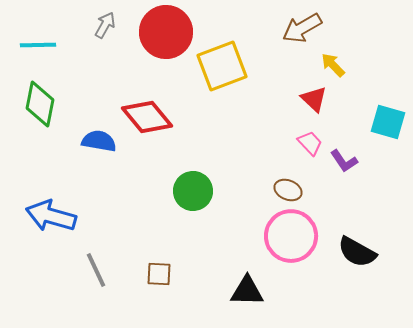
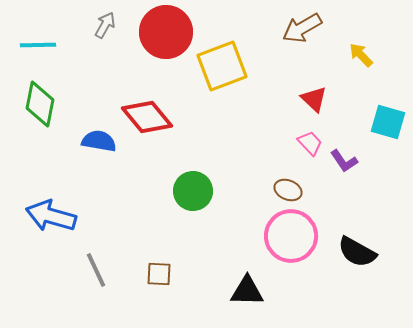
yellow arrow: moved 28 px right, 10 px up
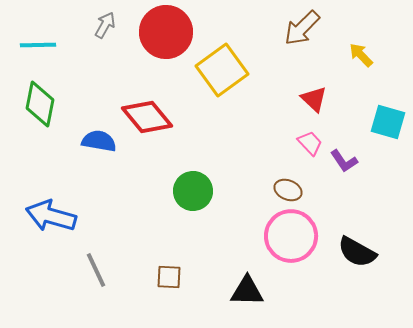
brown arrow: rotated 15 degrees counterclockwise
yellow square: moved 4 px down; rotated 15 degrees counterclockwise
brown square: moved 10 px right, 3 px down
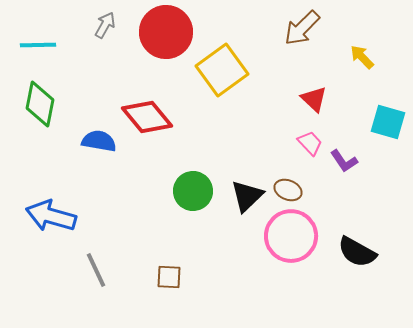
yellow arrow: moved 1 px right, 2 px down
black triangle: moved 95 px up; rotated 45 degrees counterclockwise
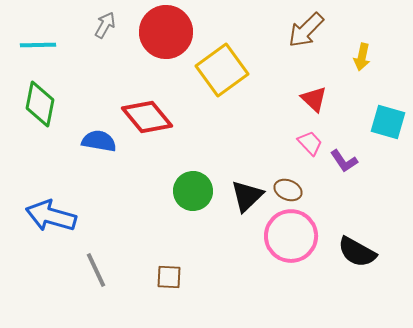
brown arrow: moved 4 px right, 2 px down
yellow arrow: rotated 124 degrees counterclockwise
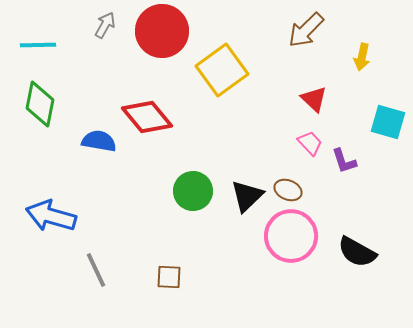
red circle: moved 4 px left, 1 px up
purple L-shape: rotated 16 degrees clockwise
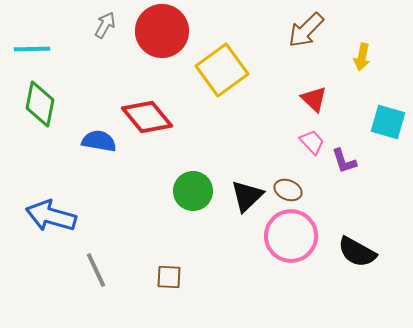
cyan line: moved 6 px left, 4 px down
pink trapezoid: moved 2 px right, 1 px up
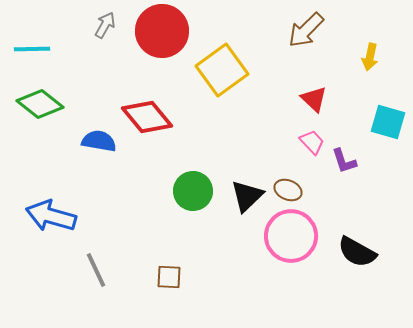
yellow arrow: moved 8 px right
green diamond: rotated 63 degrees counterclockwise
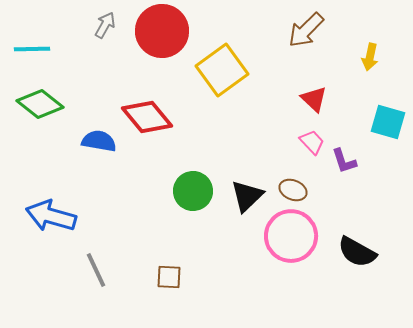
brown ellipse: moved 5 px right
